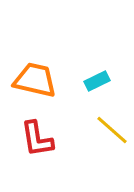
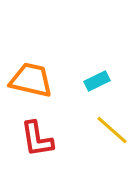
orange trapezoid: moved 4 px left
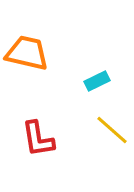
orange trapezoid: moved 4 px left, 27 px up
red L-shape: moved 1 px right
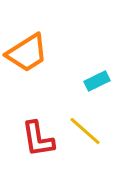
orange trapezoid: rotated 135 degrees clockwise
yellow line: moved 27 px left, 1 px down
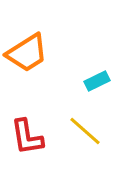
red L-shape: moved 11 px left, 2 px up
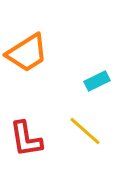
red L-shape: moved 1 px left, 2 px down
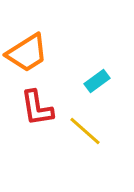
cyan rectangle: rotated 10 degrees counterclockwise
red L-shape: moved 11 px right, 31 px up
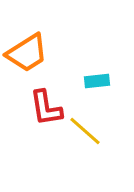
cyan rectangle: rotated 30 degrees clockwise
red L-shape: moved 9 px right
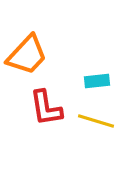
orange trapezoid: moved 2 px down; rotated 15 degrees counterclockwise
yellow line: moved 11 px right, 10 px up; rotated 24 degrees counterclockwise
